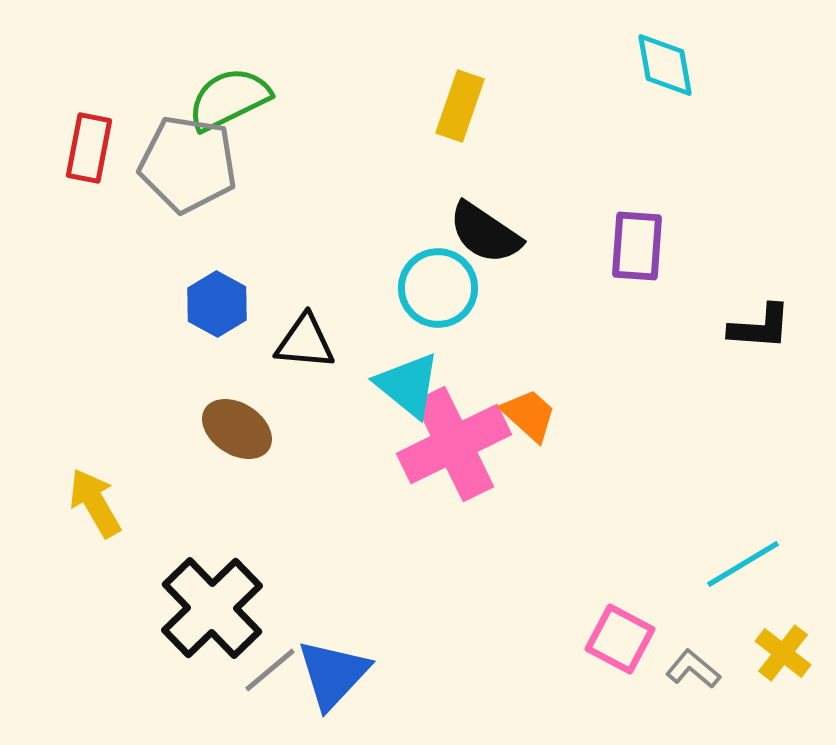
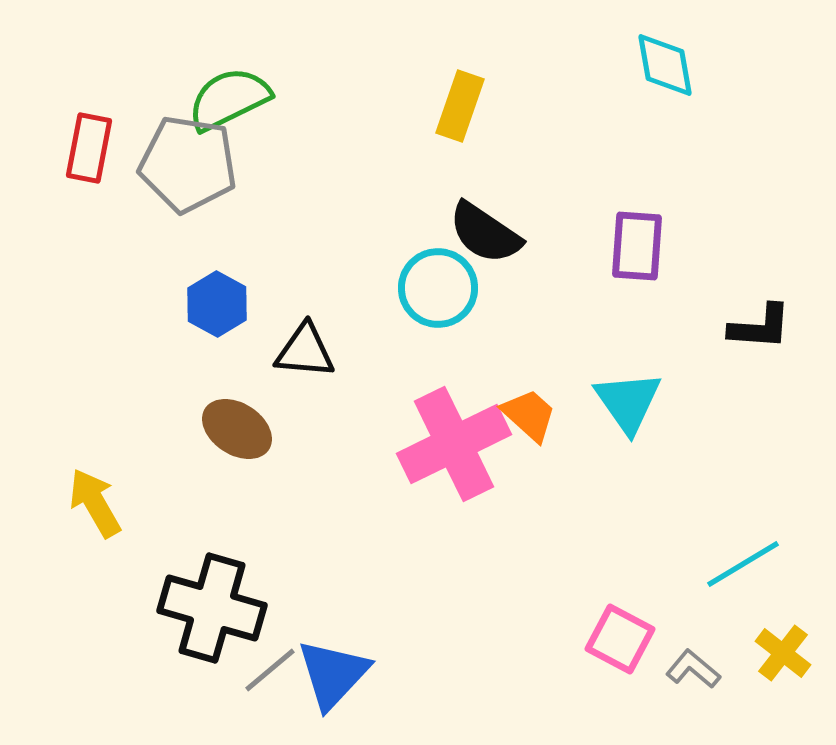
black triangle: moved 9 px down
cyan triangle: moved 220 px right, 17 px down; rotated 16 degrees clockwise
black cross: rotated 30 degrees counterclockwise
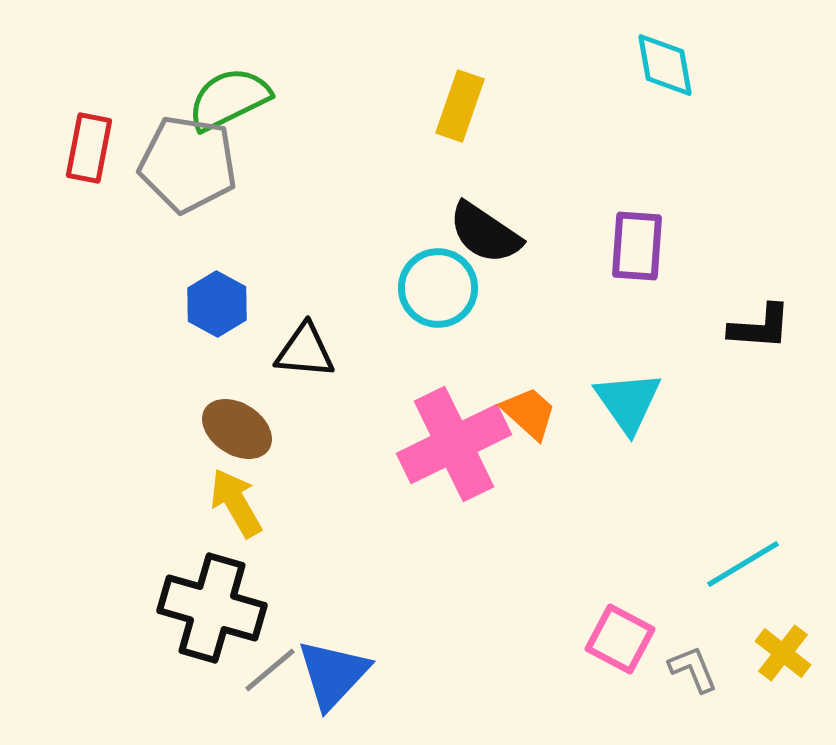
orange trapezoid: moved 2 px up
yellow arrow: moved 141 px right
gray L-shape: rotated 28 degrees clockwise
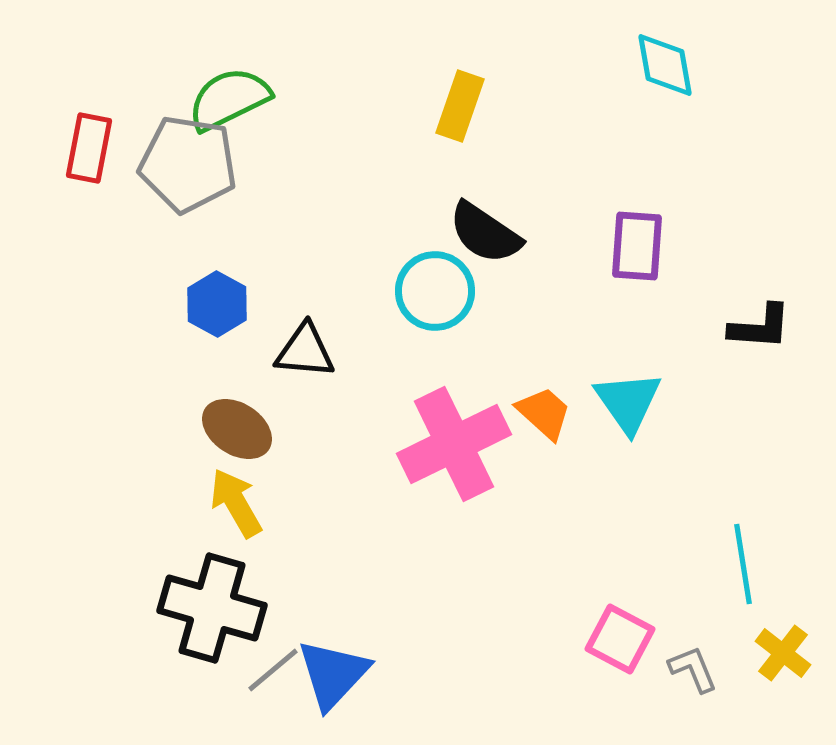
cyan circle: moved 3 px left, 3 px down
orange trapezoid: moved 15 px right
cyan line: rotated 68 degrees counterclockwise
gray line: moved 3 px right
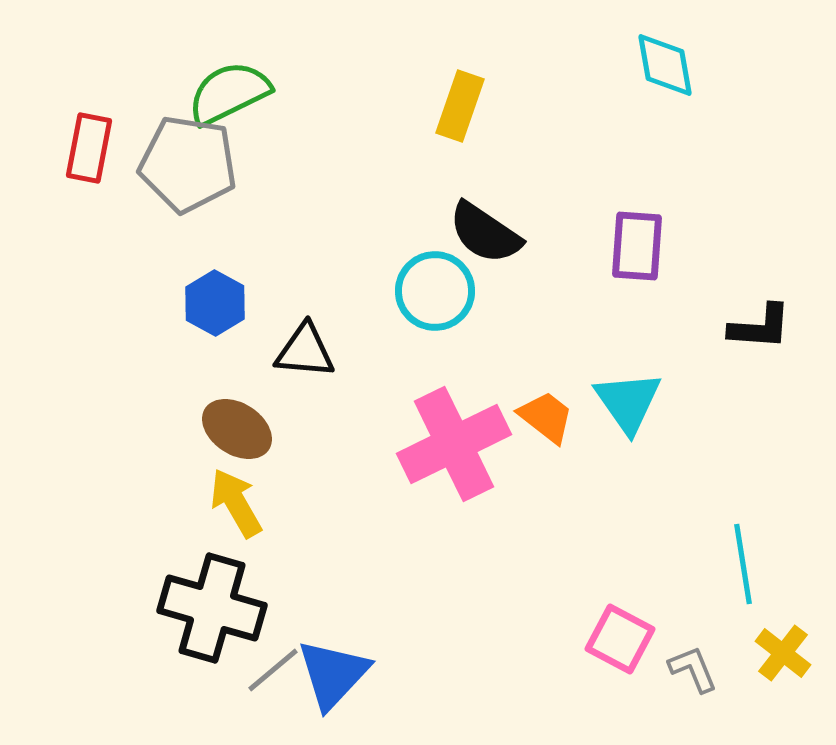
green semicircle: moved 6 px up
blue hexagon: moved 2 px left, 1 px up
orange trapezoid: moved 2 px right, 4 px down; rotated 4 degrees counterclockwise
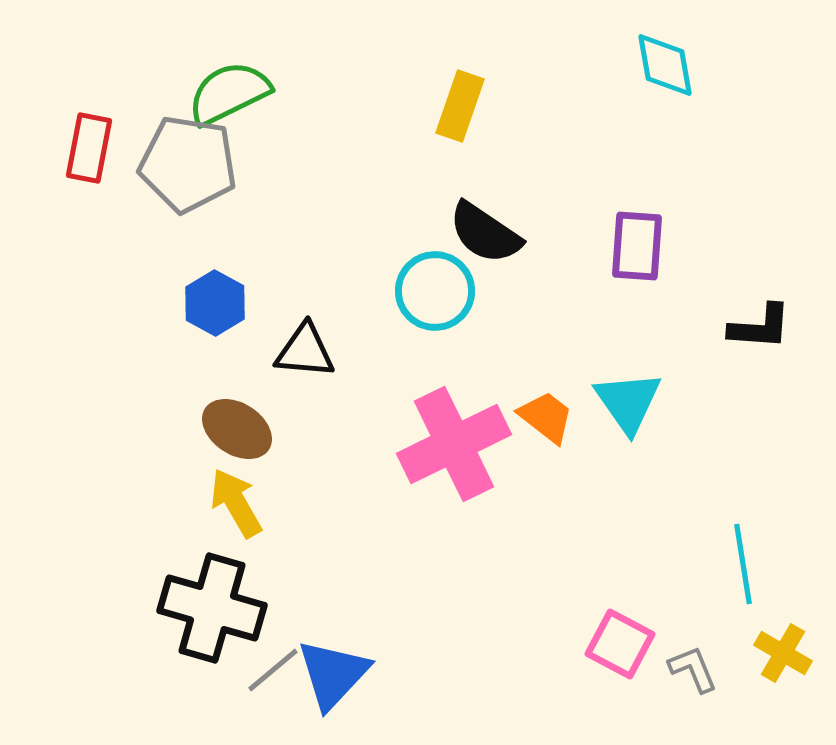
pink square: moved 5 px down
yellow cross: rotated 8 degrees counterclockwise
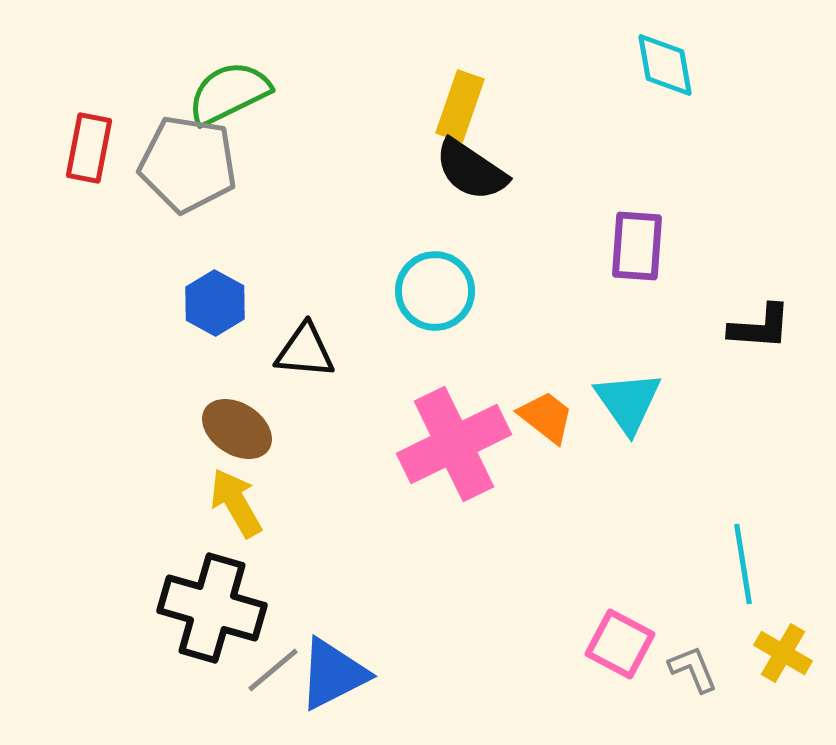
black semicircle: moved 14 px left, 63 px up
blue triangle: rotated 20 degrees clockwise
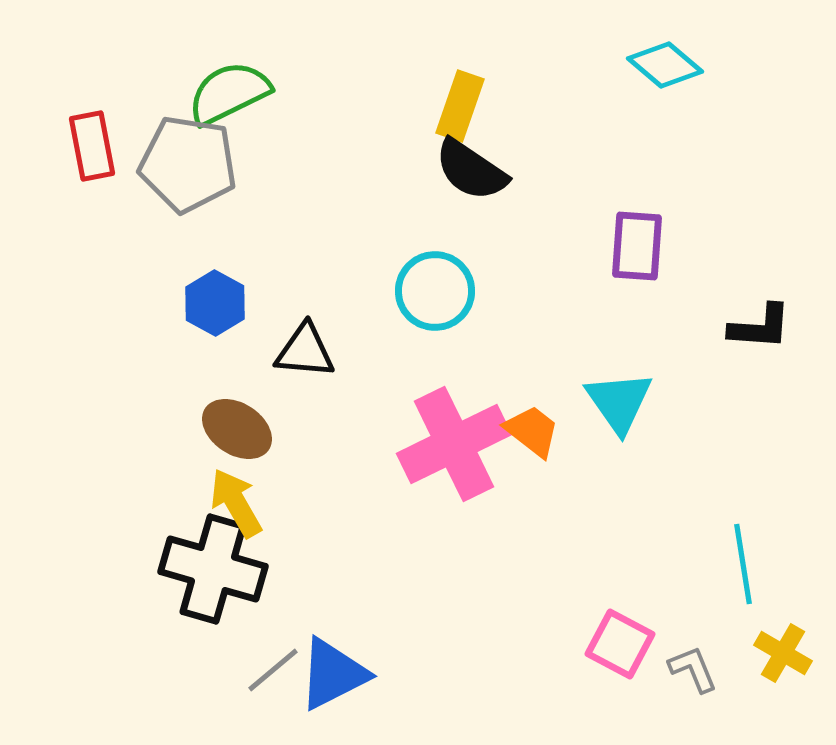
cyan diamond: rotated 40 degrees counterclockwise
red rectangle: moved 3 px right, 2 px up; rotated 22 degrees counterclockwise
cyan triangle: moved 9 px left
orange trapezoid: moved 14 px left, 14 px down
black cross: moved 1 px right, 39 px up
